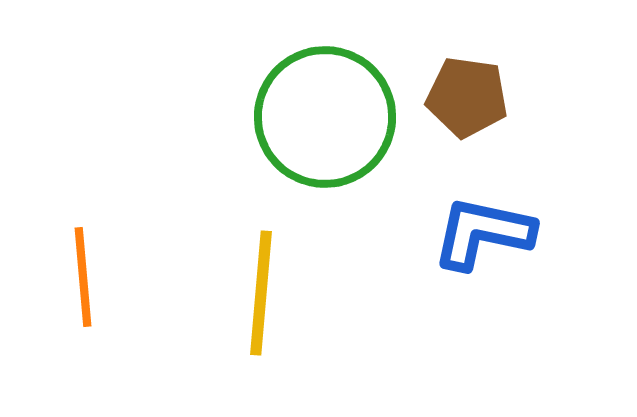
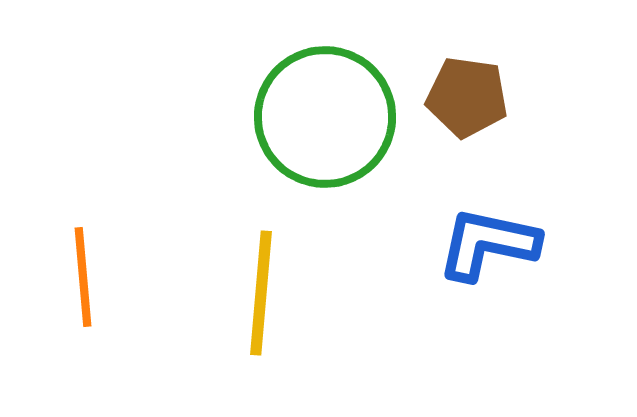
blue L-shape: moved 5 px right, 11 px down
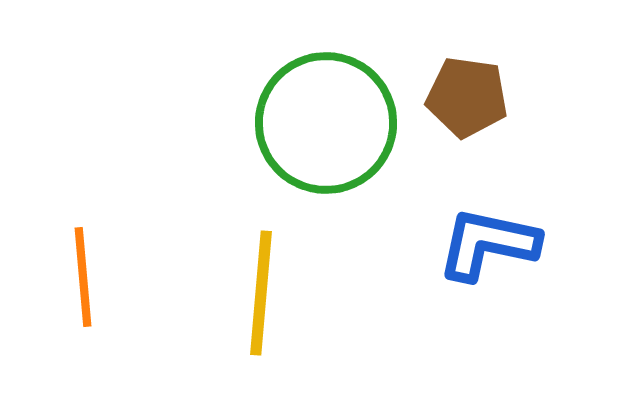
green circle: moved 1 px right, 6 px down
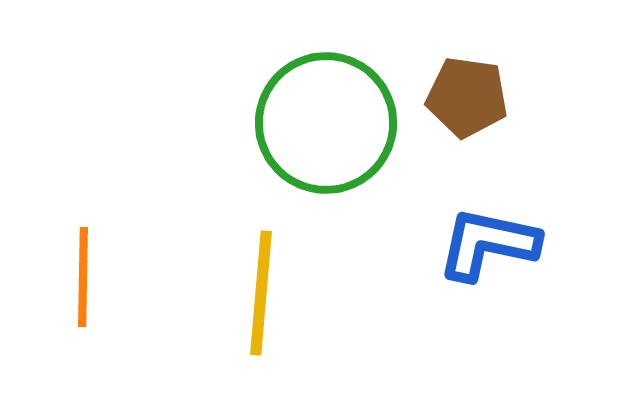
orange line: rotated 6 degrees clockwise
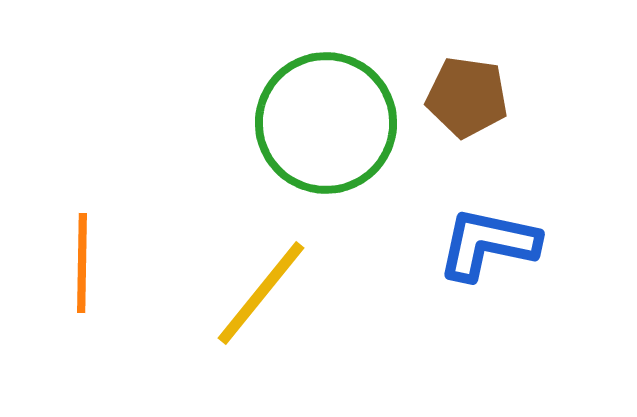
orange line: moved 1 px left, 14 px up
yellow line: rotated 34 degrees clockwise
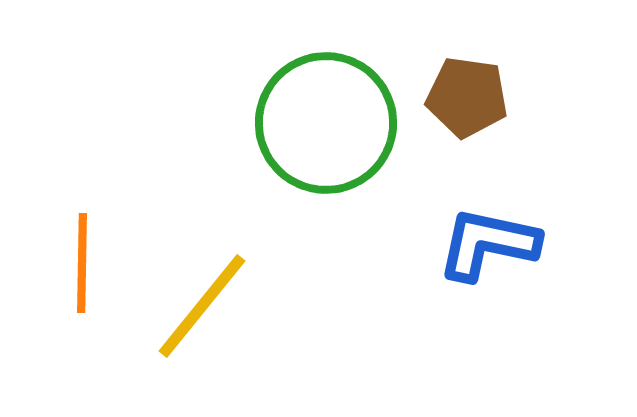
yellow line: moved 59 px left, 13 px down
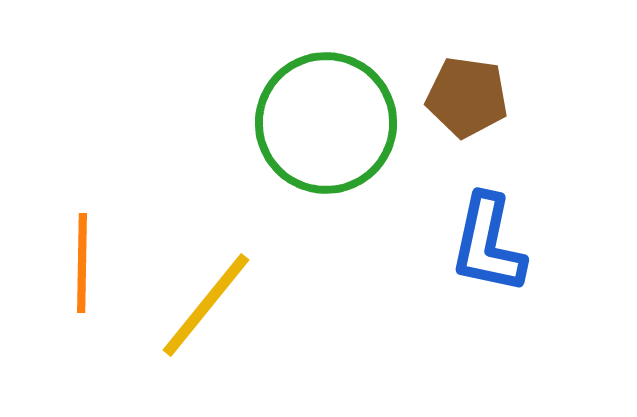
blue L-shape: rotated 90 degrees counterclockwise
yellow line: moved 4 px right, 1 px up
